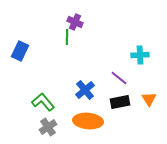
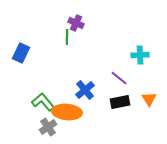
purple cross: moved 1 px right, 1 px down
blue rectangle: moved 1 px right, 2 px down
orange ellipse: moved 21 px left, 9 px up
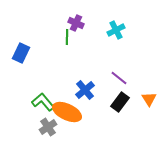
cyan cross: moved 24 px left, 25 px up; rotated 24 degrees counterclockwise
black rectangle: rotated 42 degrees counterclockwise
orange ellipse: rotated 20 degrees clockwise
